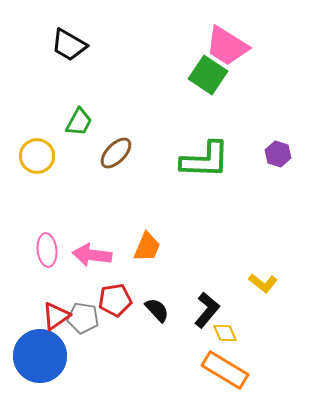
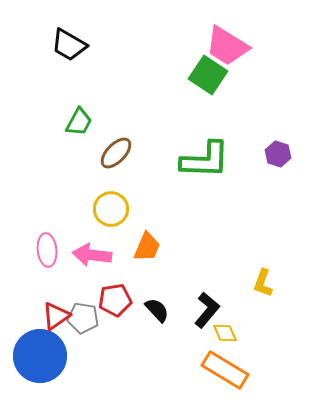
yellow circle: moved 74 px right, 53 px down
yellow L-shape: rotated 72 degrees clockwise
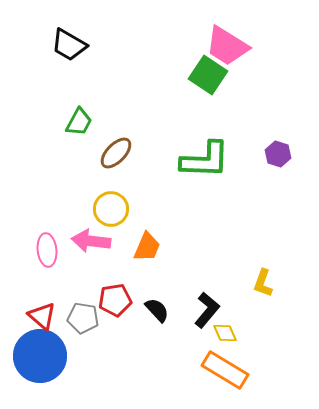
pink arrow: moved 1 px left, 14 px up
red triangle: moved 14 px left; rotated 44 degrees counterclockwise
